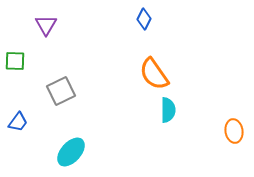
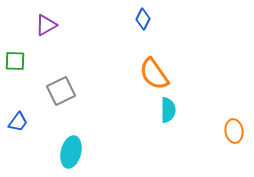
blue diamond: moved 1 px left
purple triangle: rotated 30 degrees clockwise
cyan ellipse: rotated 28 degrees counterclockwise
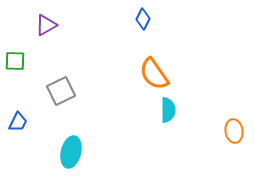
blue trapezoid: rotated 10 degrees counterclockwise
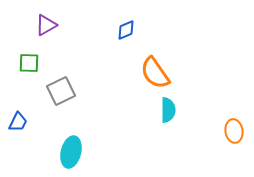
blue diamond: moved 17 px left, 11 px down; rotated 40 degrees clockwise
green square: moved 14 px right, 2 px down
orange semicircle: moved 1 px right, 1 px up
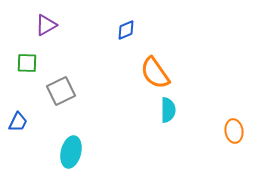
green square: moved 2 px left
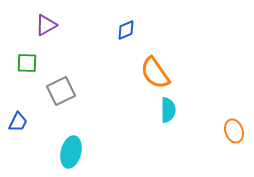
orange ellipse: rotated 10 degrees counterclockwise
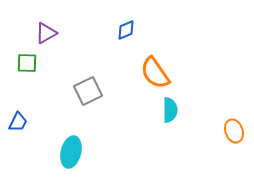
purple triangle: moved 8 px down
gray square: moved 27 px right
cyan semicircle: moved 2 px right
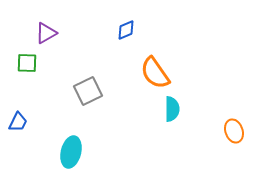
cyan semicircle: moved 2 px right, 1 px up
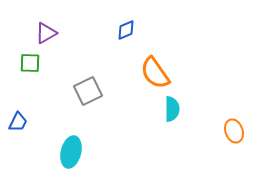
green square: moved 3 px right
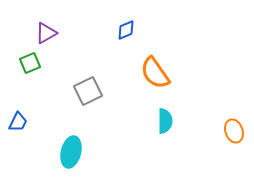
green square: rotated 25 degrees counterclockwise
cyan semicircle: moved 7 px left, 12 px down
